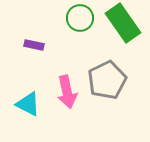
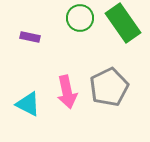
purple rectangle: moved 4 px left, 8 px up
gray pentagon: moved 2 px right, 7 px down
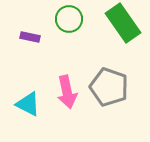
green circle: moved 11 px left, 1 px down
gray pentagon: rotated 27 degrees counterclockwise
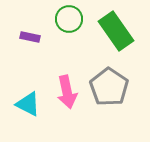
green rectangle: moved 7 px left, 8 px down
gray pentagon: rotated 15 degrees clockwise
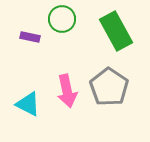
green circle: moved 7 px left
green rectangle: rotated 6 degrees clockwise
pink arrow: moved 1 px up
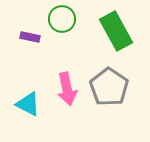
pink arrow: moved 2 px up
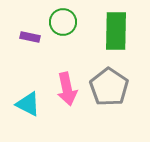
green circle: moved 1 px right, 3 px down
green rectangle: rotated 30 degrees clockwise
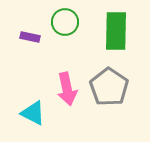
green circle: moved 2 px right
cyan triangle: moved 5 px right, 9 px down
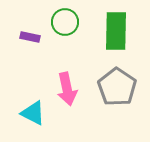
gray pentagon: moved 8 px right
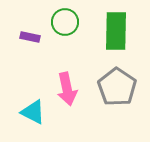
cyan triangle: moved 1 px up
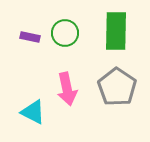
green circle: moved 11 px down
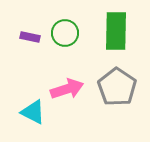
pink arrow: rotated 96 degrees counterclockwise
